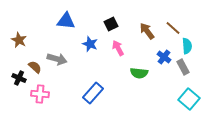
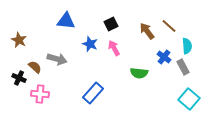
brown line: moved 4 px left, 2 px up
pink arrow: moved 4 px left
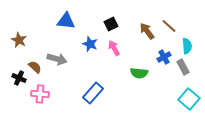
blue cross: rotated 24 degrees clockwise
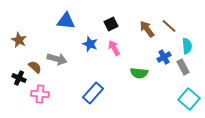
brown arrow: moved 2 px up
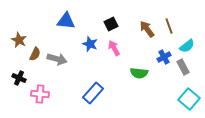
brown line: rotated 28 degrees clockwise
cyan semicircle: rotated 56 degrees clockwise
brown semicircle: moved 13 px up; rotated 72 degrees clockwise
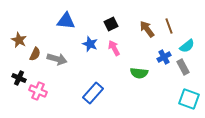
pink cross: moved 2 px left, 3 px up; rotated 18 degrees clockwise
cyan square: rotated 20 degrees counterclockwise
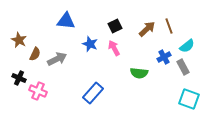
black square: moved 4 px right, 2 px down
brown arrow: rotated 84 degrees clockwise
gray arrow: rotated 42 degrees counterclockwise
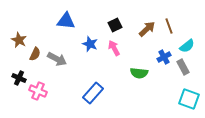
black square: moved 1 px up
gray arrow: rotated 54 degrees clockwise
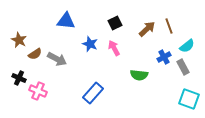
black square: moved 2 px up
brown semicircle: rotated 32 degrees clockwise
green semicircle: moved 2 px down
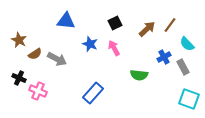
brown line: moved 1 px right, 1 px up; rotated 56 degrees clockwise
cyan semicircle: moved 2 px up; rotated 84 degrees clockwise
